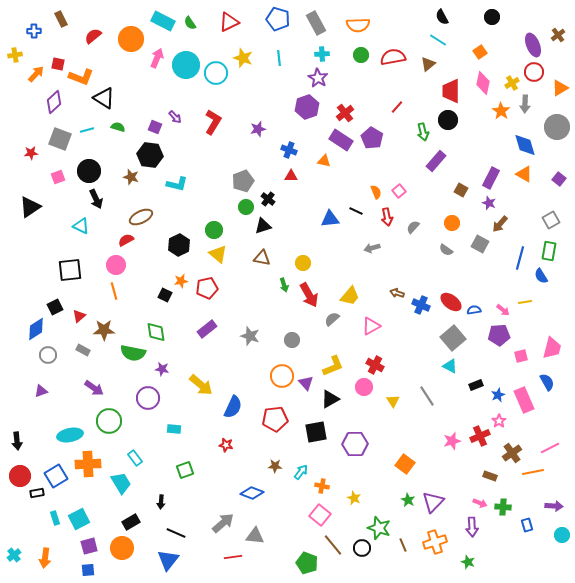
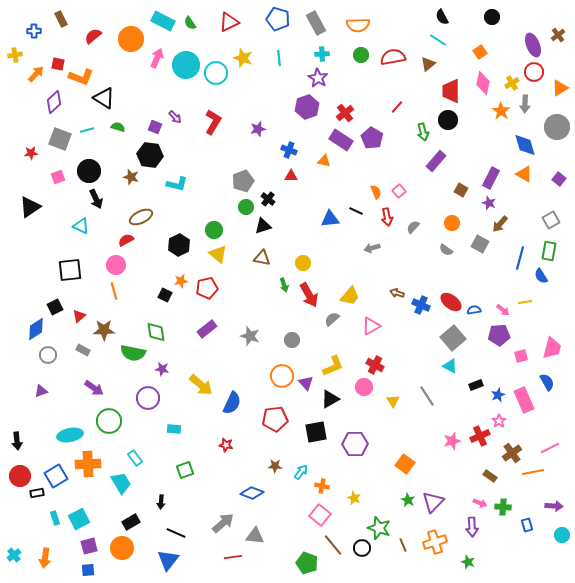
blue semicircle at (233, 407): moved 1 px left, 4 px up
brown rectangle at (490, 476): rotated 16 degrees clockwise
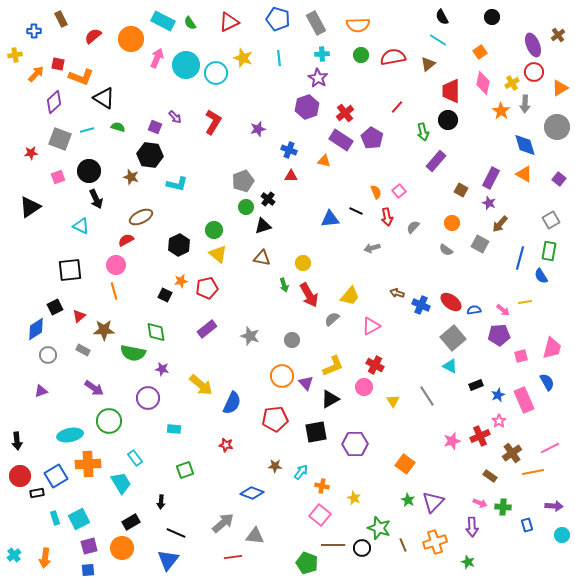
brown line at (333, 545): rotated 50 degrees counterclockwise
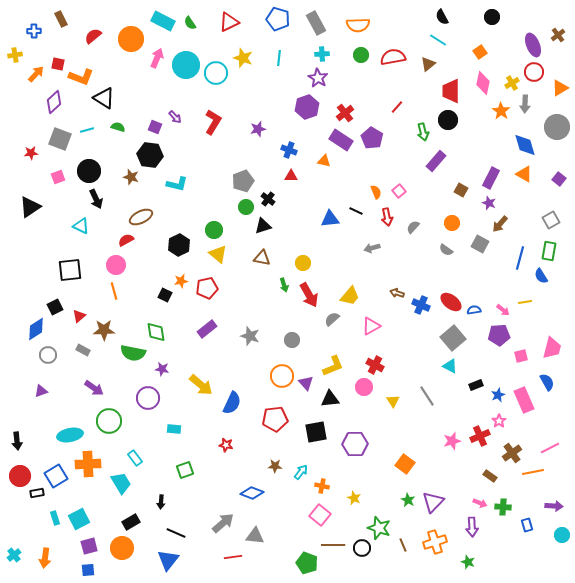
cyan line at (279, 58): rotated 14 degrees clockwise
black triangle at (330, 399): rotated 24 degrees clockwise
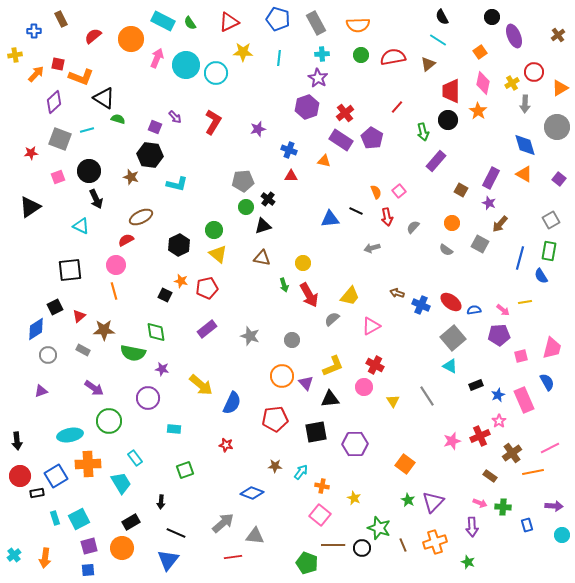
purple ellipse at (533, 45): moved 19 px left, 9 px up
yellow star at (243, 58): moved 6 px up; rotated 18 degrees counterclockwise
orange star at (501, 111): moved 23 px left
green semicircle at (118, 127): moved 8 px up
gray pentagon at (243, 181): rotated 15 degrees clockwise
orange star at (181, 281): rotated 24 degrees clockwise
